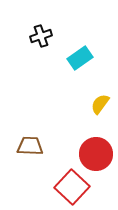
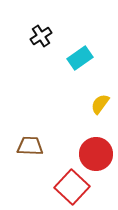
black cross: rotated 15 degrees counterclockwise
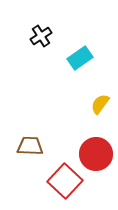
red square: moved 7 px left, 6 px up
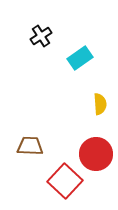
yellow semicircle: rotated 140 degrees clockwise
